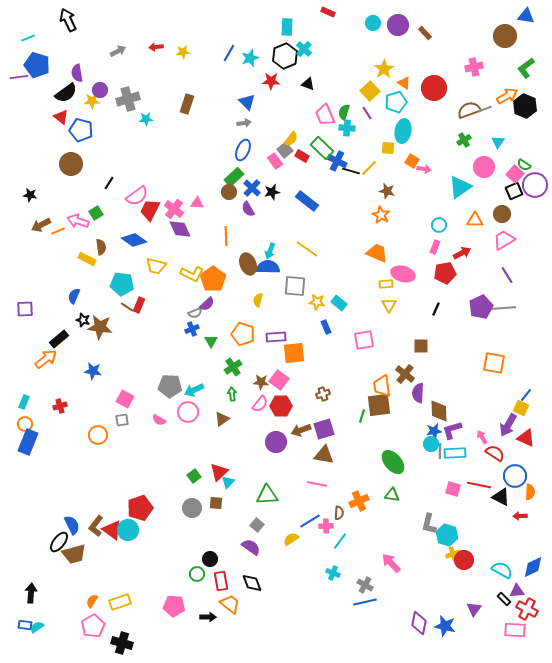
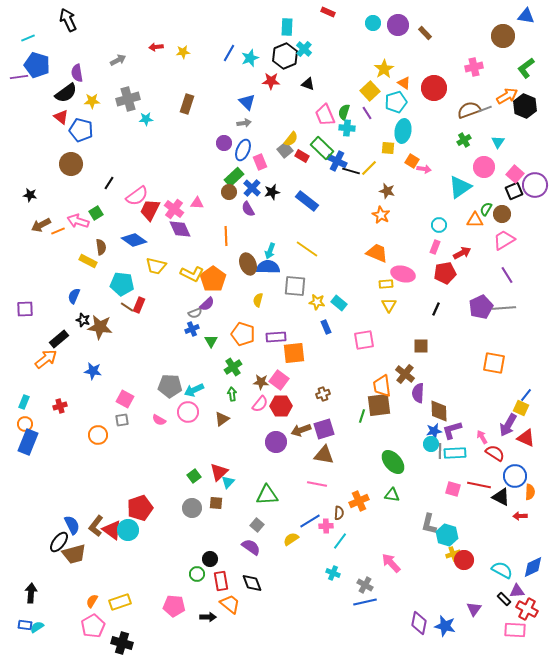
brown circle at (505, 36): moved 2 px left
gray arrow at (118, 51): moved 9 px down
purple circle at (100, 90): moved 124 px right, 53 px down
pink rectangle at (275, 161): moved 15 px left, 1 px down; rotated 14 degrees clockwise
green semicircle at (524, 165): moved 38 px left, 44 px down; rotated 88 degrees clockwise
yellow rectangle at (87, 259): moved 1 px right, 2 px down
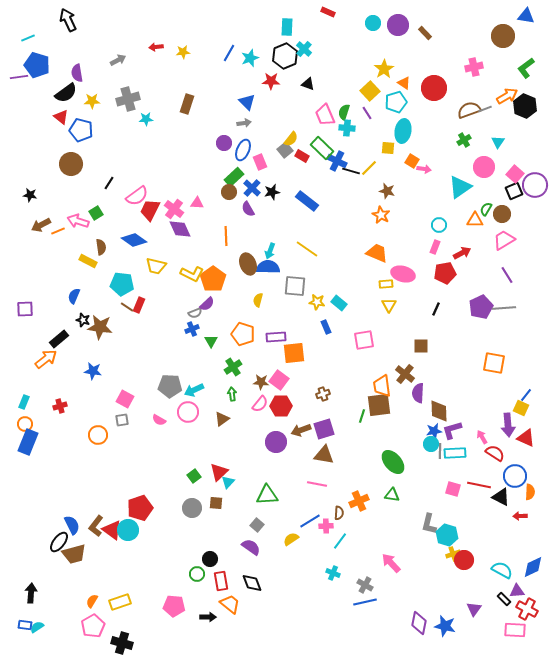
purple arrow at (508, 425): rotated 35 degrees counterclockwise
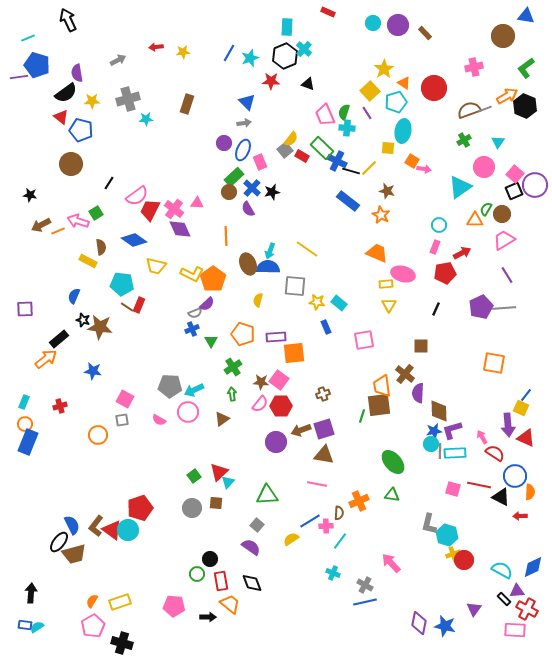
blue rectangle at (307, 201): moved 41 px right
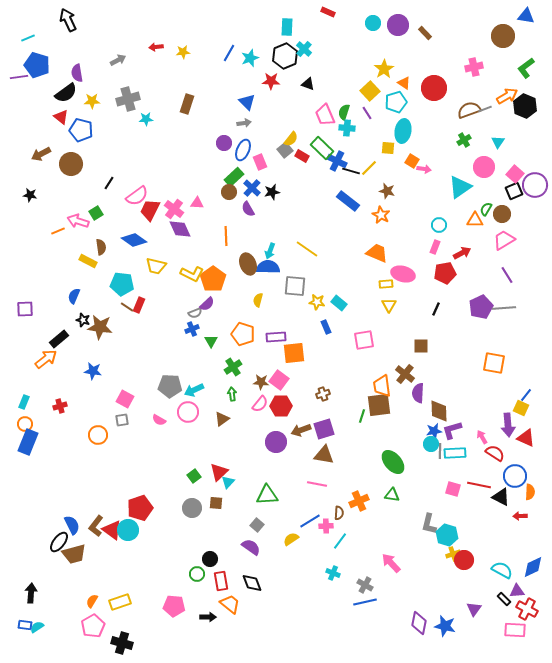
brown arrow at (41, 225): moved 71 px up
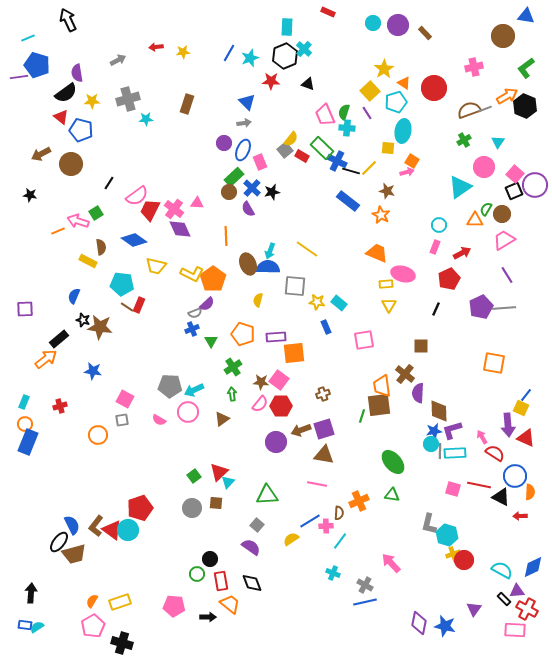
pink arrow at (424, 169): moved 17 px left, 3 px down; rotated 24 degrees counterclockwise
red pentagon at (445, 273): moved 4 px right, 6 px down; rotated 15 degrees counterclockwise
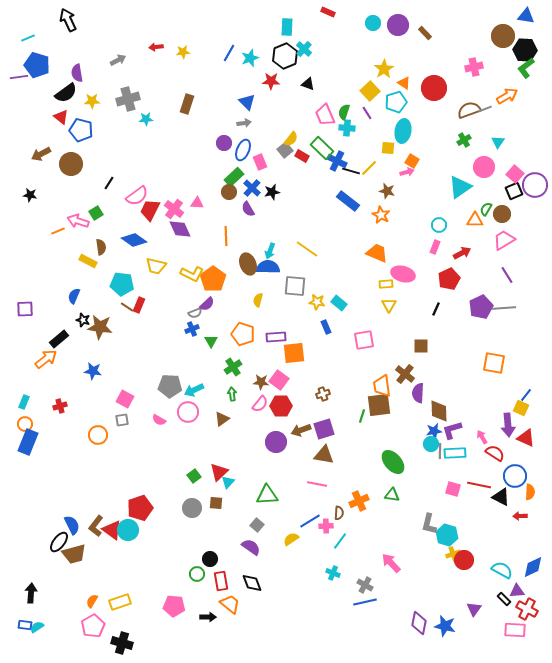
black hexagon at (525, 106): moved 56 px up; rotated 20 degrees counterclockwise
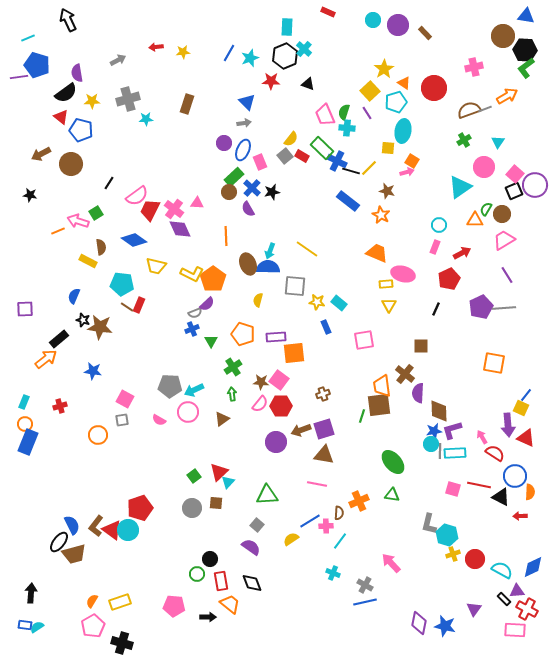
cyan circle at (373, 23): moved 3 px up
gray square at (285, 150): moved 6 px down
red circle at (464, 560): moved 11 px right, 1 px up
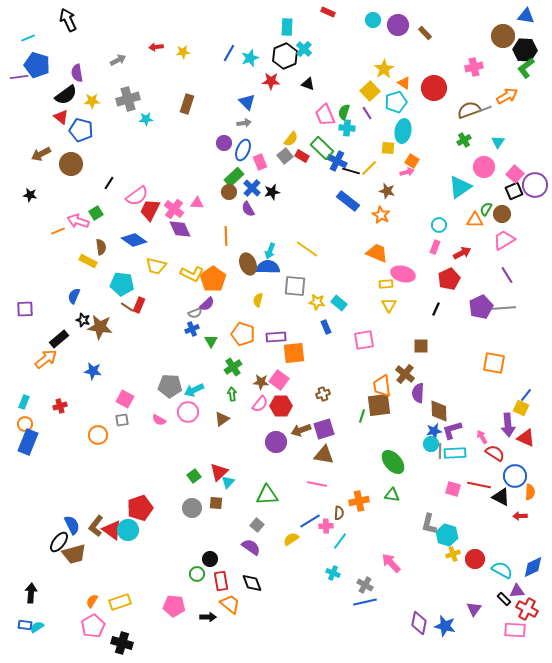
black semicircle at (66, 93): moved 2 px down
orange cross at (359, 501): rotated 12 degrees clockwise
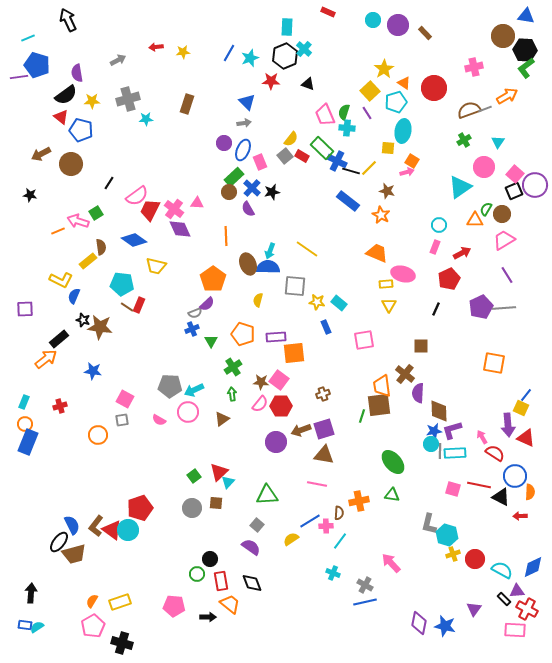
yellow rectangle at (88, 261): rotated 66 degrees counterclockwise
yellow L-shape at (192, 274): moved 131 px left, 6 px down
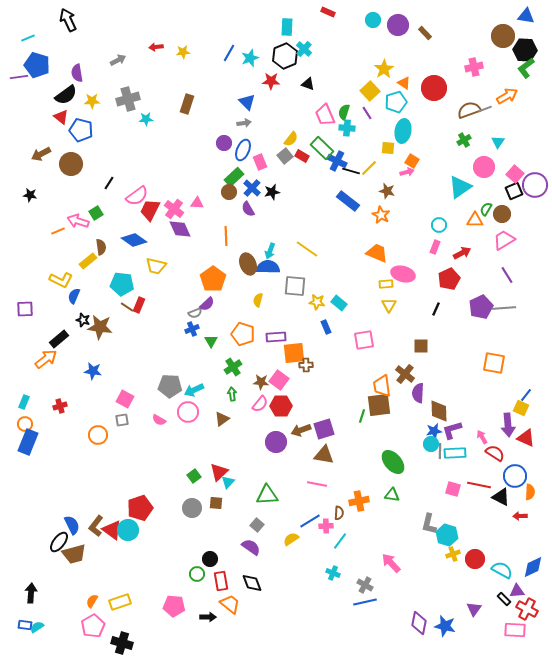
brown cross at (323, 394): moved 17 px left, 29 px up; rotated 16 degrees clockwise
